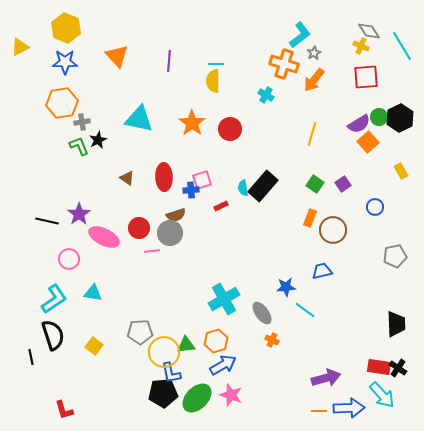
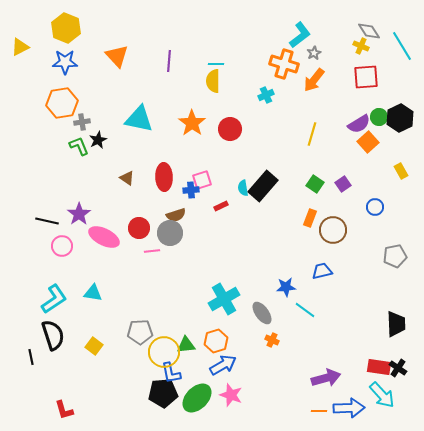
cyan cross at (266, 95): rotated 35 degrees clockwise
pink circle at (69, 259): moved 7 px left, 13 px up
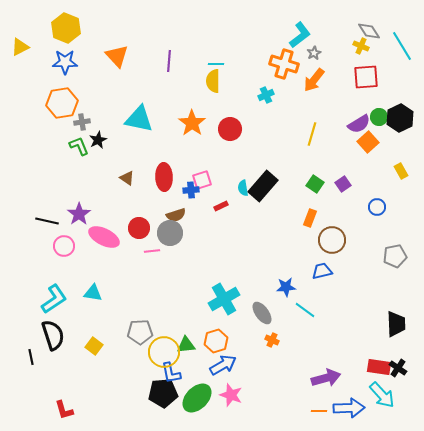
blue circle at (375, 207): moved 2 px right
brown circle at (333, 230): moved 1 px left, 10 px down
pink circle at (62, 246): moved 2 px right
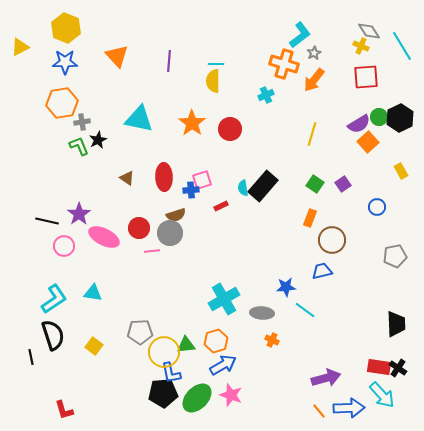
gray ellipse at (262, 313): rotated 50 degrees counterclockwise
orange line at (319, 411): rotated 49 degrees clockwise
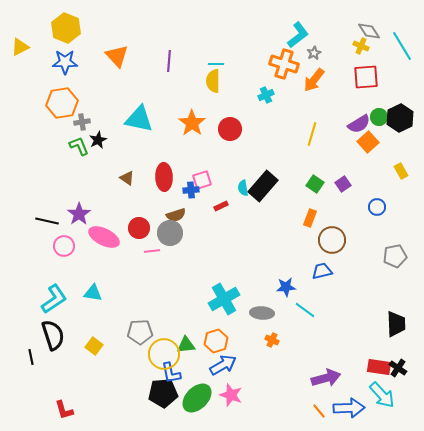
cyan L-shape at (300, 35): moved 2 px left
yellow circle at (164, 352): moved 2 px down
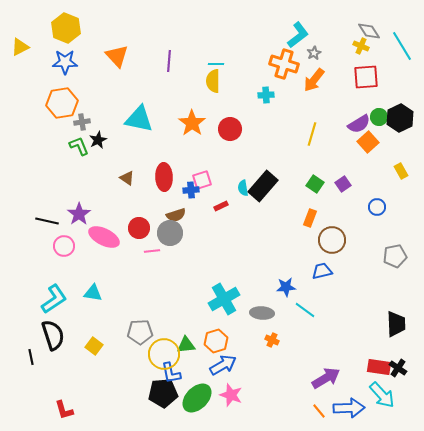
cyan cross at (266, 95): rotated 21 degrees clockwise
purple arrow at (326, 378): rotated 16 degrees counterclockwise
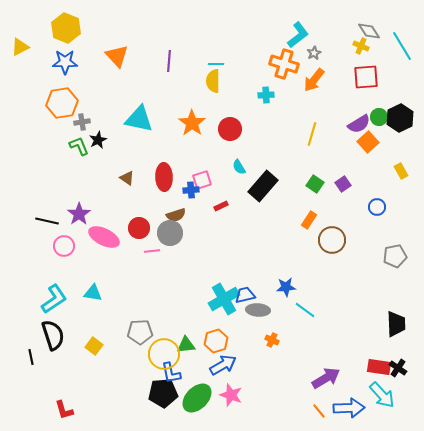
cyan semicircle at (243, 188): moved 4 px left, 21 px up; rotated 21 degrees counterclockwise
orange rectangle at (310, 218): moved 1 px left, 2 px down; rotated 12 degrees clockwise
blue trapezoid at (322, 271): moved 77 px left, 24 px down
gray ellipse at (262, 313): moved 4 px left, 3 px up
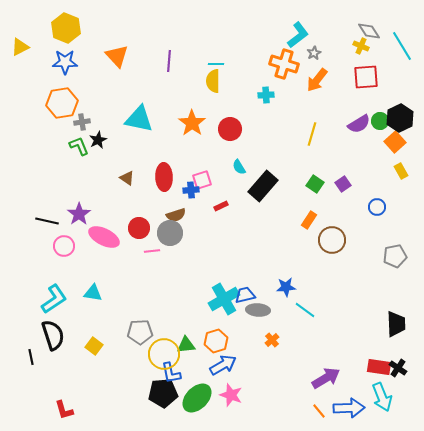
orange arrow at (314, 80): moved 3 px right
green circle at (379, 117): moved 1 px right, 4 px down
orange square at (368, 142): moved 27 px right
orange cross at (272, 340): rotated 24 degrees clockwise
cyan arrow at (382, 395): moved 2 px down; rotated 20 degrees clockwise
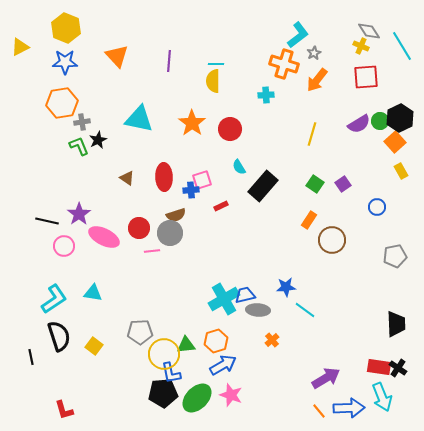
black semicircle at (53, 335): moved 6 px right, 1 px down
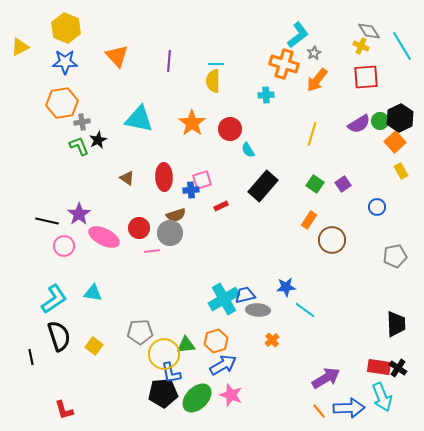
cyan semicircle at (239, 167): moved 9 px right, 17 px up
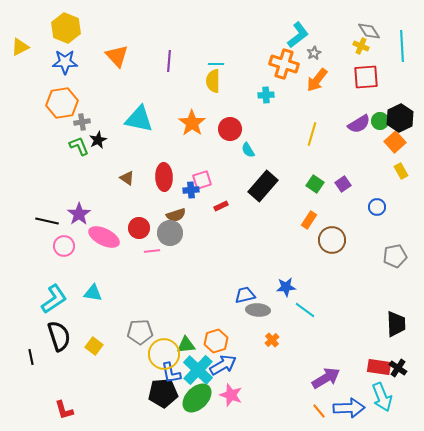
cyan line at (402, 46): rotated 28 degrees clockwise
cyan cross at (224, 299): moved 26 px left, 71 px down; rotated 16 degrees counterclockwise
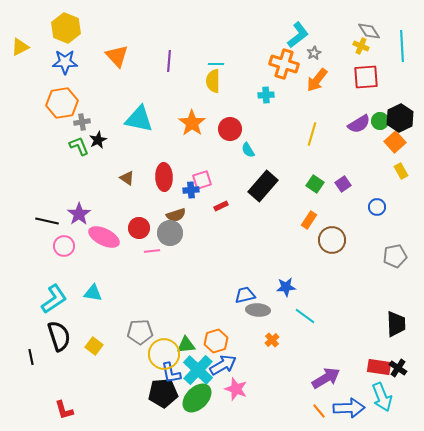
cyan line at (305, 310): moved 6 px down
pink star at (231, 395): moved 5 px right, 6 px up
